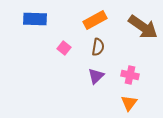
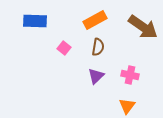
blue rectangle: moved 2 px down
orange triangle: moved 2 px left, 3 px down
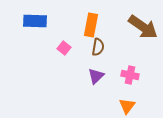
orange rectangle: moved 4 px left, 5 px down; rotated 50 degrees counterclockwise
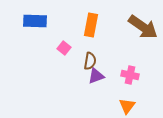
brown semicircle: moved 8 px left, 14 px down
purple triangle: rotated 24 degrees clockwise
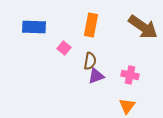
blue rectangle: moved 1 px left, 6 px down
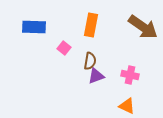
orange triangle: rotated 42 degrees counterclockwise
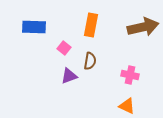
brown arrow: rotated 48 degrees counterclockwise
purple triangle: moved 27 px left
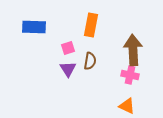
brown arrow: moved 10 px left, 23 px down; rotated 80 degrees counterclockwise
pink square: moved 4 px right; rotated 32 degrees clockwise
purple triangle: moved 1 px left, 7 px up; rotated 42 degrees counterclockwise
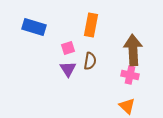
blue rectangle: rotated 15 degrees clockwise
orange triangle: rotated 18 degrees clockwise
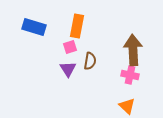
orange rectangle: moved 14 px left, 1 px down
pink square: moved 2 px right, 1 px up
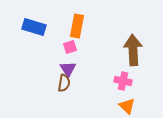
brown semicircle: moved 26 px left, 22 px down
pink cross: moved 7 px left, 6 px down
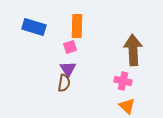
orange rectangle: rotated 10 degrees counterclockwise
